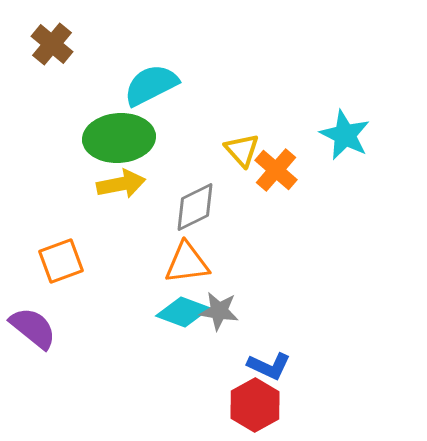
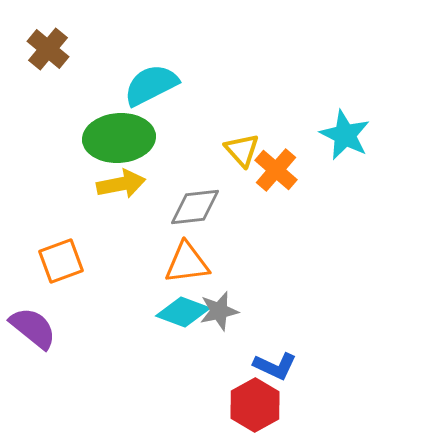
brown cross: moved 4 px left, 5 px down
gray diamond: rotated 20 degrees clockwise
gray star: rotated 21 degrees counterclockwise
blue L-shape: moved 6 px right
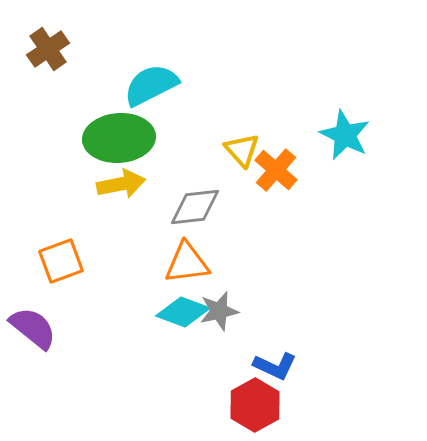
brown cross: rotated 15 degrees clockwise
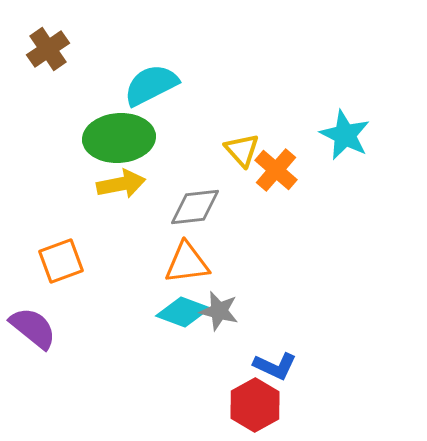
gray star: rotated 27 degrees clockwise
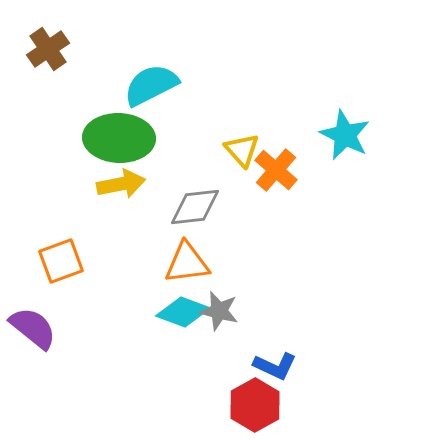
green ellipse: rotated 6 degrees clockwise
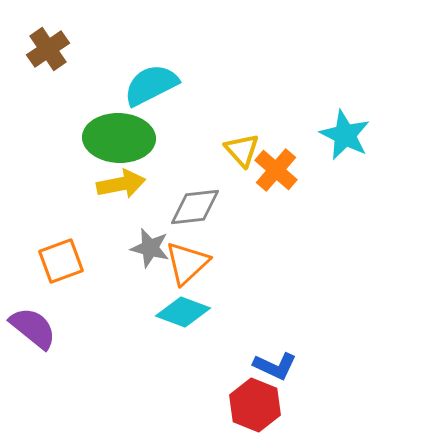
orange triangle: rotated 36 degrees counterclockwise
gray star: moved 69 px left, 63 px up
red hexagon: rotated 9 degrees counterclockwise
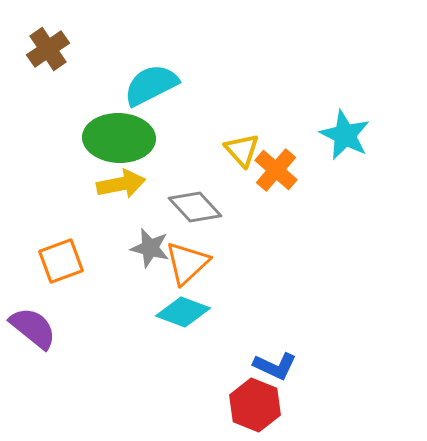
gray diamond: rotated 54 degrees clockwise
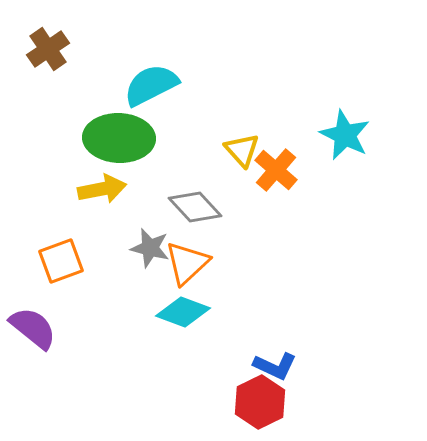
yellow arrow: moved 19 px left, 5 px down
red hexagon: moved 5 px right, 3 px up; rotated 12 degrees clockwise
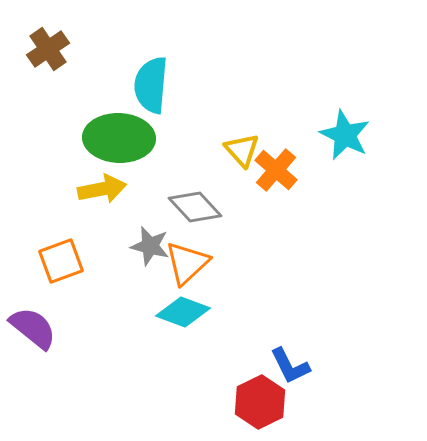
cyan semicircle: rotated 58 degrees counterclockwise
gray star: moved 2 px up
blue L-shape: moved 15 px right; rotated 39 degrees clockwise
